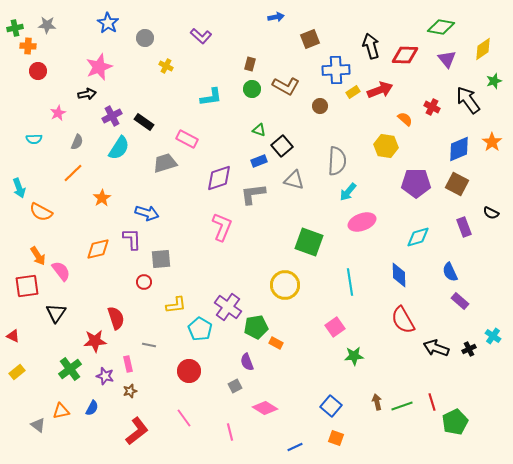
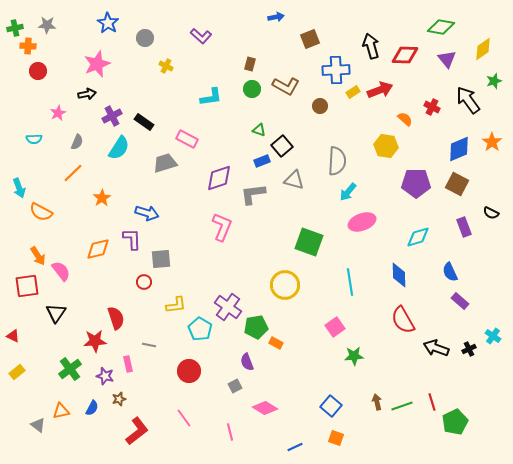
pink star at (99, 67): moved 2 px left, 3 px up
blue rectangle at (259, 161): moved 3 px right
brown star at (130, 391): moved 11 px left, 8 px down
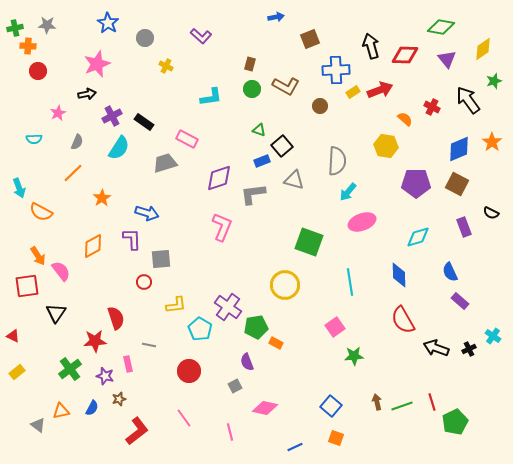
orange diamond at (98, 249): moved 5 px left, 3 px up; rotated 15 degrees counterclockwise
pink diamond at (265, 408): rotated 20 degrees counterclockwise
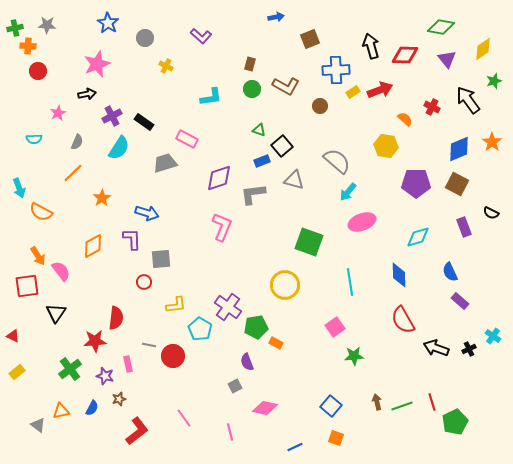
gray semicircle at (337, 161): rotated 52 degrees counterclockwise
red semicircle at (116, 318): rotated 25 degrees clockwise
red circle at (189, 371): moved 16 px left, 15 px up
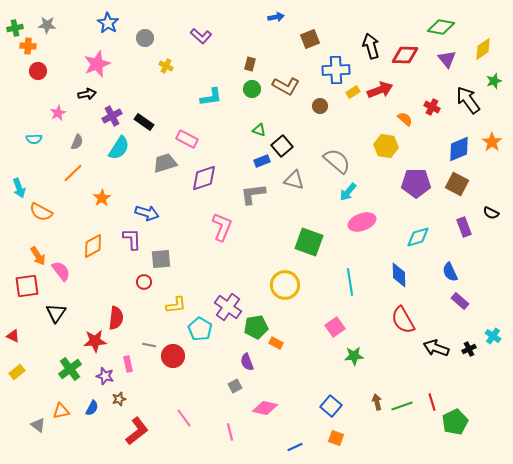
purple diamond at (219, 178): moved 15 px left
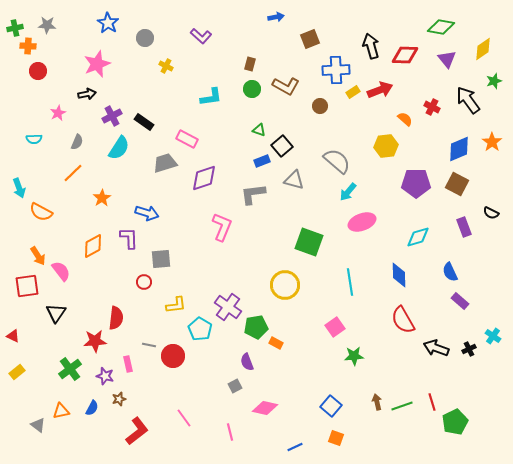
yellow hexagon at (386, 146): rotated 15 degrees counterclockwise
purple L-shape at (132, 239): moved 3 px left, 1 px up
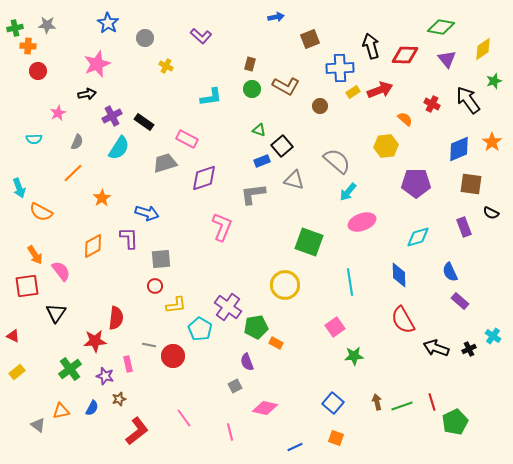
blue cross at (336, 70): moved 4 px right, 2 px up
red cross at (432, 107): moved 3 px up
brown square at (457, 184): moved 14 px right; rotated 20 degrees counterclockwise
orange arrow at (38, 256): moved 3 px left, 1 px up
red circle at (144, 282): moved 11 px right, 4 px down
blue square at (331, 406): moved 2 px right, 3 px up
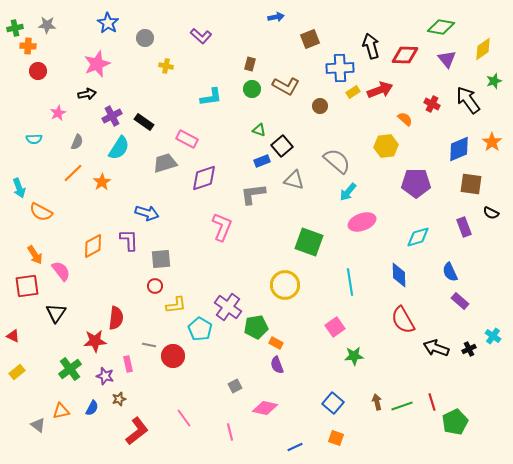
yellow cross at (166, 66): rotated 16 degrees counterclockwise
orange star at (102, 198): moved 16 px up
purple L-shape at (129, 238): moved 2 px down
purple semicircle at (247, 362): moved 30 px right, 3 px down
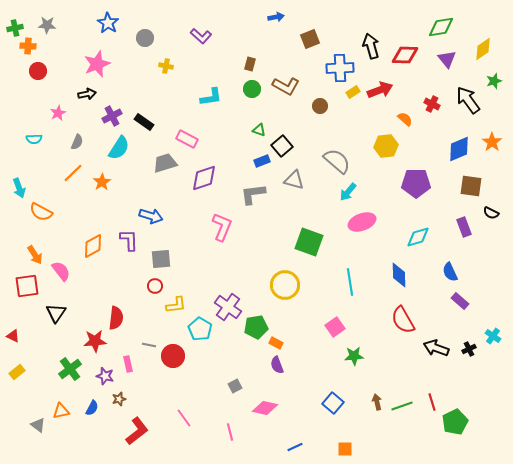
green diamond at (441, 27): rotated 20 degrees counterclockwise
brown square at (471, 184): moved 2 px down
blue arrow at (147, 213): moved 4 px right, 3 px down
orange square at (336, 438): moved 9 px right, 11 px down; rotated 21 degrees counterclockwise
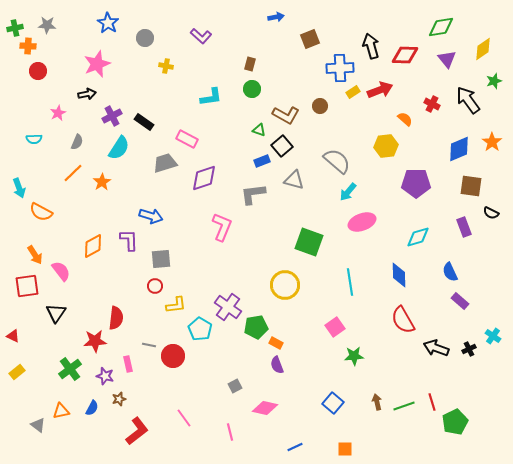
brown L-shape at (286, 86): moved 29 px down
green line at (402, 406): moved 2 px right
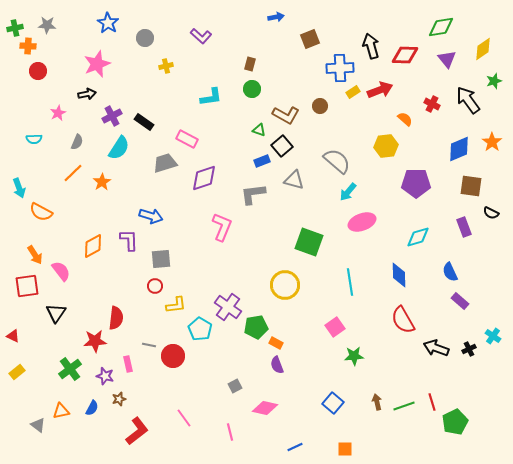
yellow cross at (166, 66): rotated 24 degrees counterclockwise
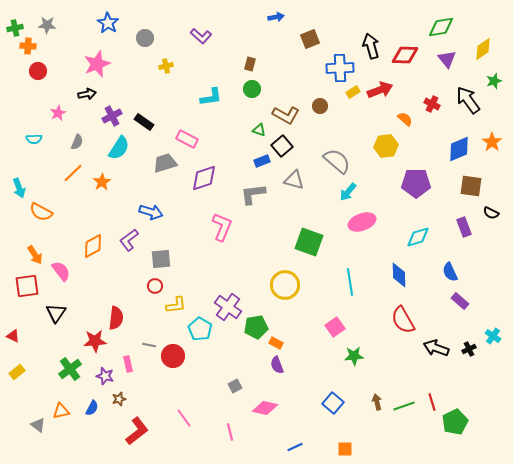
blue arrow at (151, 216): moved 4 px up
purple L-shape at (129, 240): rotated 125 degrees counterclockwise
